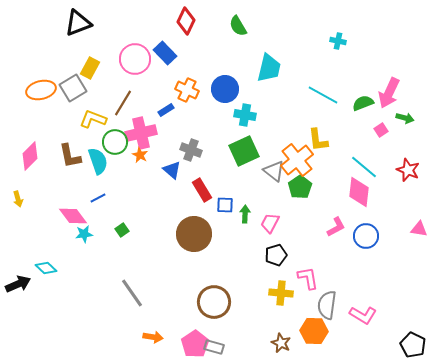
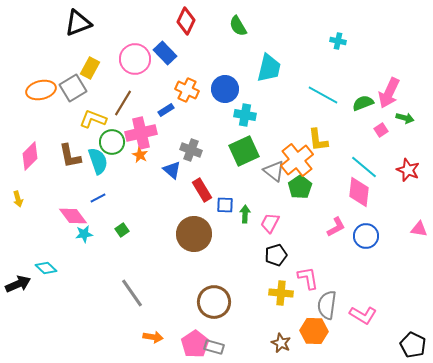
green circle at (115, 142): moved 3 px left
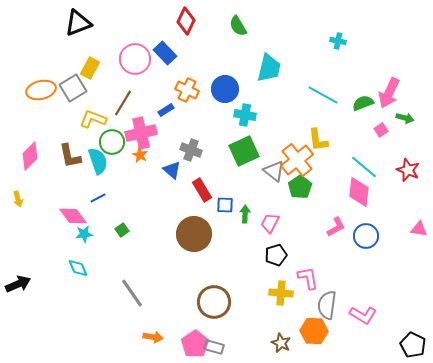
cyan diamond at (46, 268): moved 32 px right; rotated 25 degrees clockwise
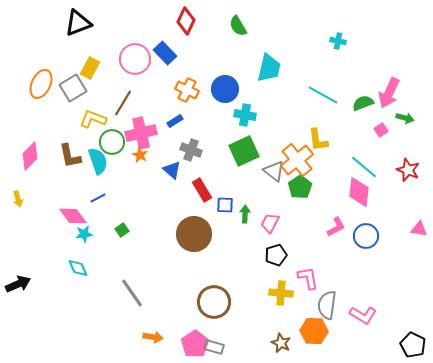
orange ellipse at (41, 90): moved 6 px up; rotated 52 degrees counterclockwise
blue rectangle at (166, 110): moved 9 px right, 11 px down
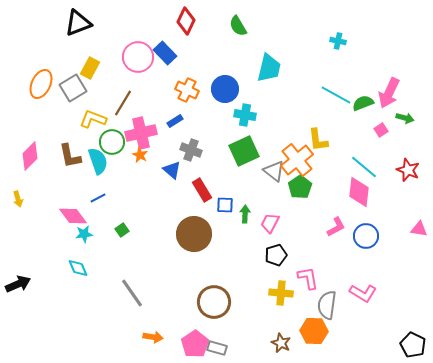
pink circle at (135, 59): moved 3 px right, 2 px up
cyan line at (323, 95): moved 13 px right
pink L-shape at (363, 315): moved 22 px up
gray rectangle at (214, 347): moved 3 px right, 1 px down
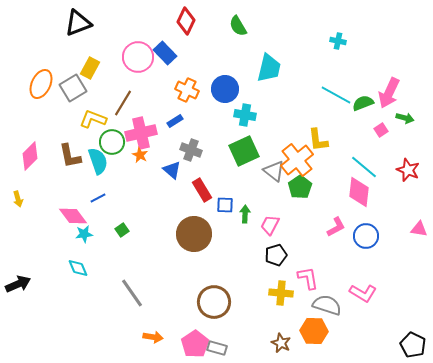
pink trapezoid at (270, 223): moved 2 px down
gray semicircle at (327, 305): rotated 100 degrees clockwise
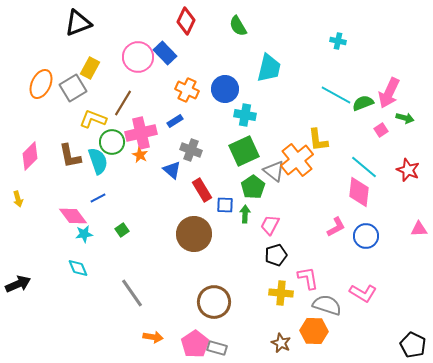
green pentagon at (300, 187): moved 47 px left
pink triangle at (419, 229): rotated 12 degrees counterclockwise
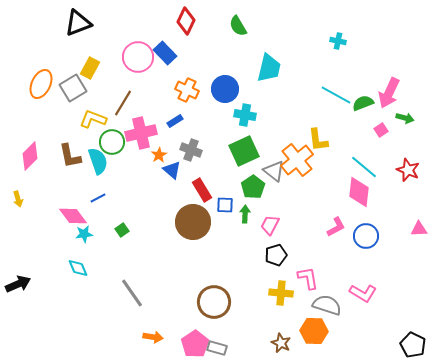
orange star at (140, 155): moved 19 px right; rotated 14 degrees clockwise
brown circle at (194, 234): moved 1 px left, 12 px up
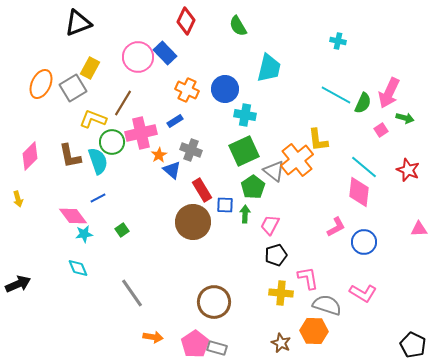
green semicircle at (363, 103): rotated 135 degrees clockwise
blue circle at (366, 236): moved 2 px left, 6 px down
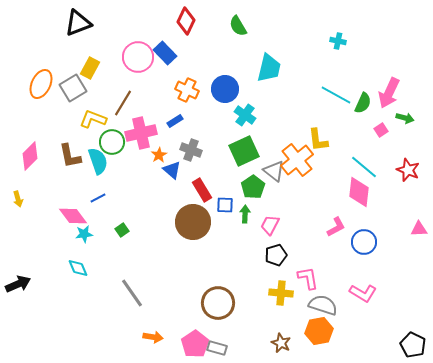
cyan cross at (245, 115): rotated 25 degrees clockwise
brown circle at (214, 302): moved 4 px right, 1 px down
gray semicircle at (327, 305): moved 4 px left
orange hexagon at (314, 331): moved 5 px right; rotated 12 degrees counterclockwise
